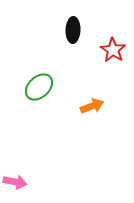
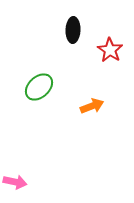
red star: moved 3 px left
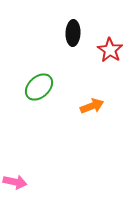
black ellipse: moved 3 px down
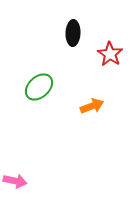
red star: moved 4 px down
pink arrow: moved 1 px up
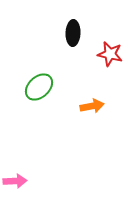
red star: rotated 20 degrees counterclockwise
orange arrow: rotated 10 degrees clockwise
pink arrow: rotated 15 degrees counterclockwise
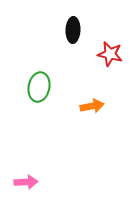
black ellipse: moved 3 px up
green ellipse: rotated 36 degrees counterclockwise
pink arrow: moved 11 px right, 1 px down
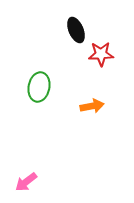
black ellipse: moved 3 px right; rotated 25 degrees counterclockwise
red star: moved 9 px left; rotated 15 degrees counterclockwise
pink arrow: rotated 145 degrees clockwise
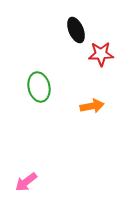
green ellipse: rotated 24 degrees counterclockwise
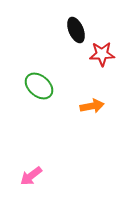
red star: moved 1 px right
green ellipse: moved 1 px up; rotated 36 degrees counterclockwise
pink arrow: moved 5 px right, 6 px up
